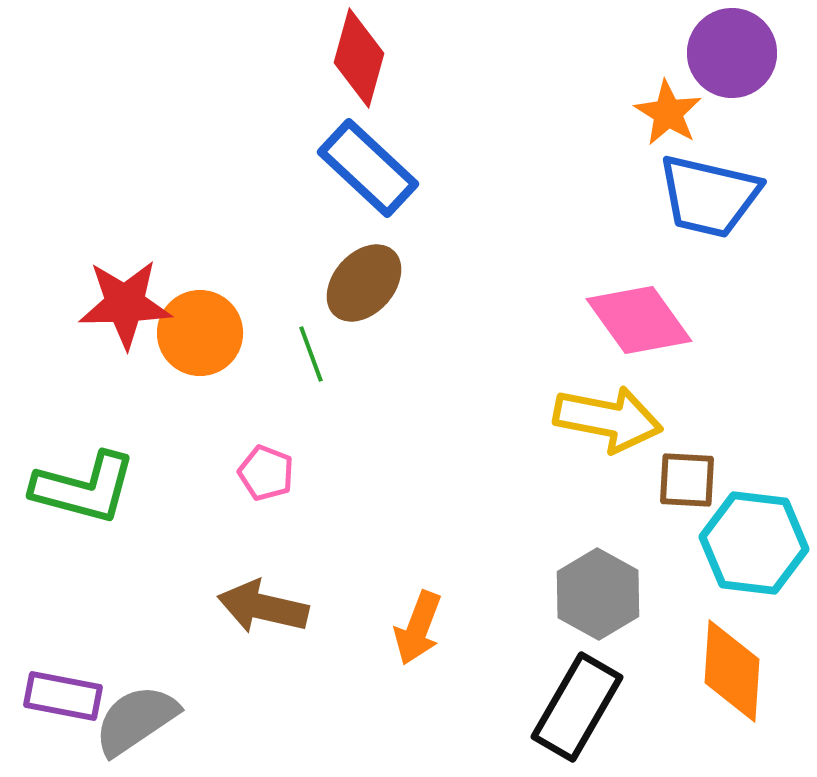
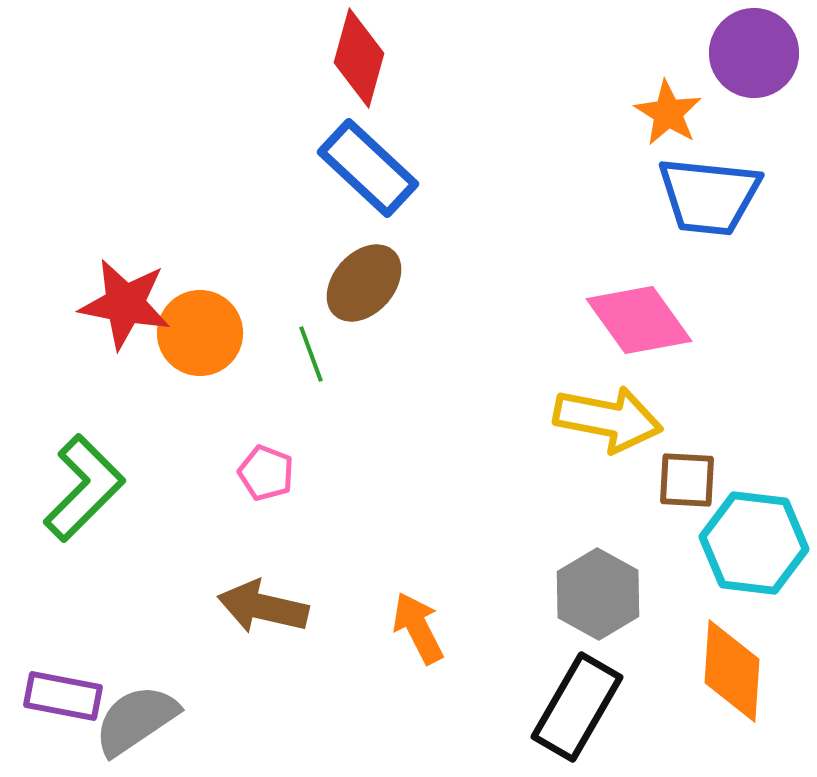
purple circle: moved 22 px right
blue trapezoid: rotated 7 degrees counterclockwise
red star: rotated 12 degrees clockwise
green L-shape: rotated 60 degrees counterclockwise
orange arrow: rotated 132 degrees clockwise
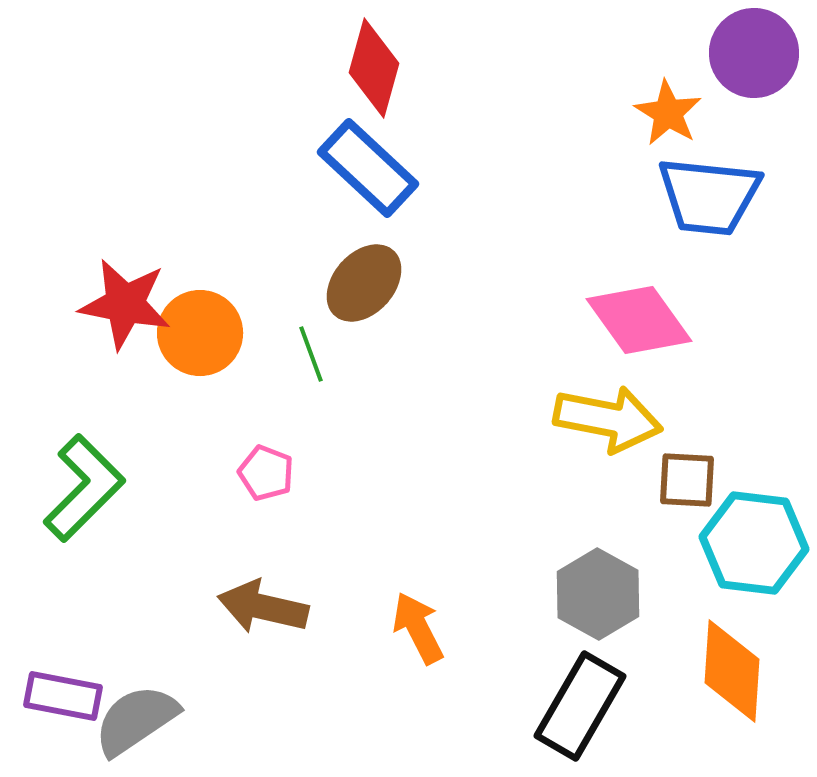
red diamond: moved 15 px right, 10 px down
black rectangle: moved 3 px right, 1 px up
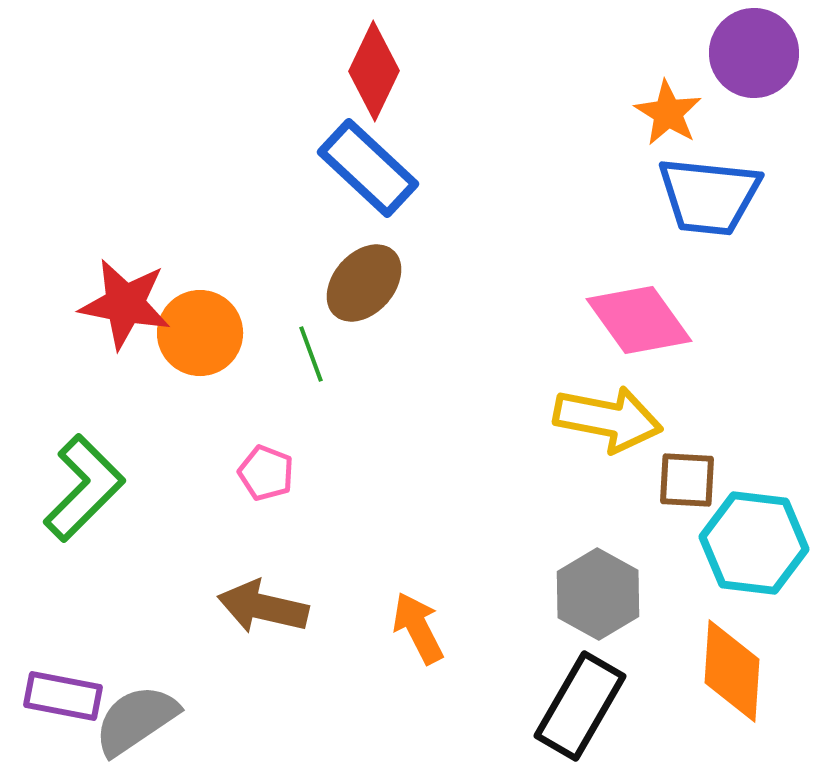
red diamond: moved 3 px down; rotated 10 degrees clockwise
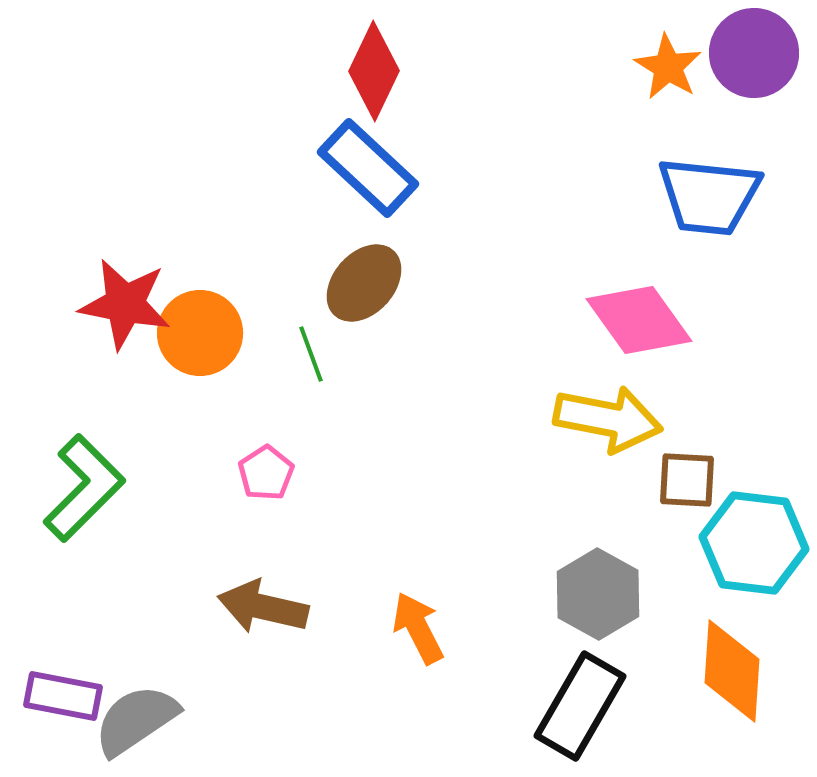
orange star: moved 46 px up
pink pentagon: rotated 18 degrees clockwise
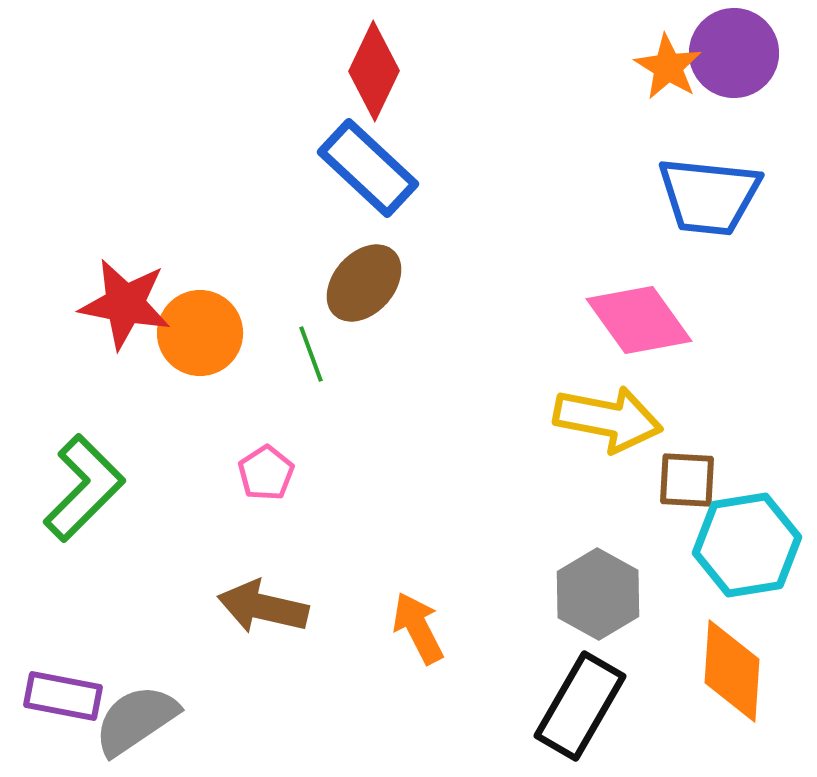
purple circle: moved 20 px left
cyan hexagon: moved 7 px left, 2 px down; rotated 16 degrees counterclockwise
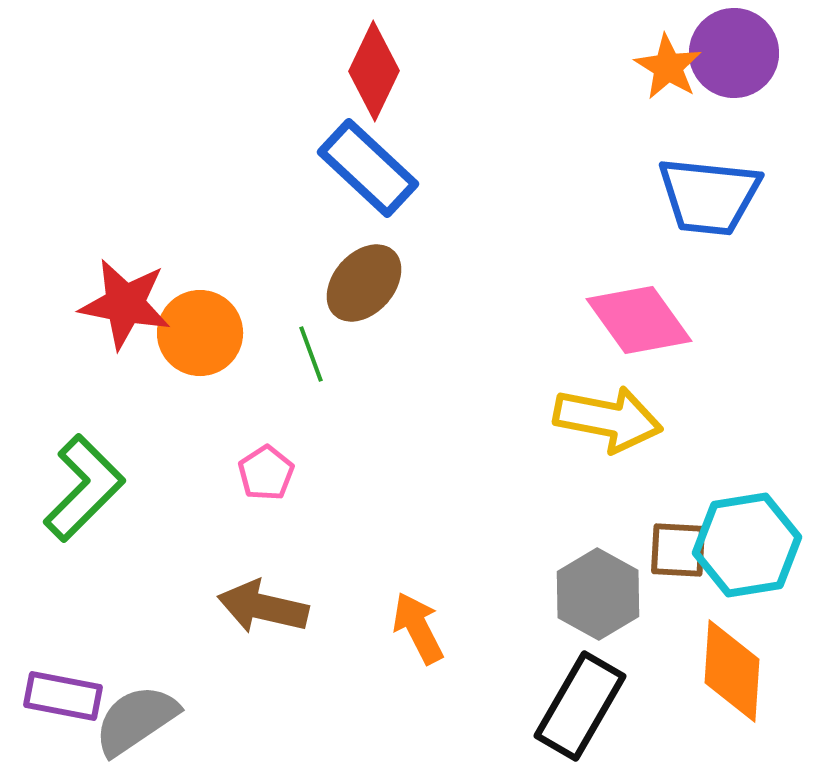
brown square: moved 9 px left, 70 px down
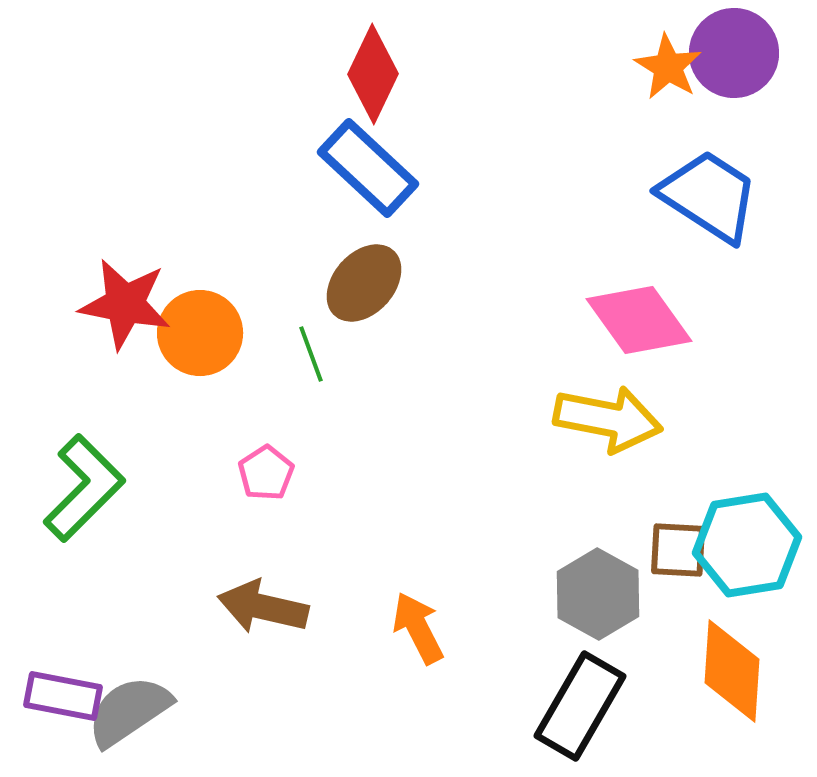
red diamond: moved 1 px left, 3 px down
blue trapezoid: rotated 153 degrees counterclockwise
gray semicircle: moved 7 px left, 9 px up
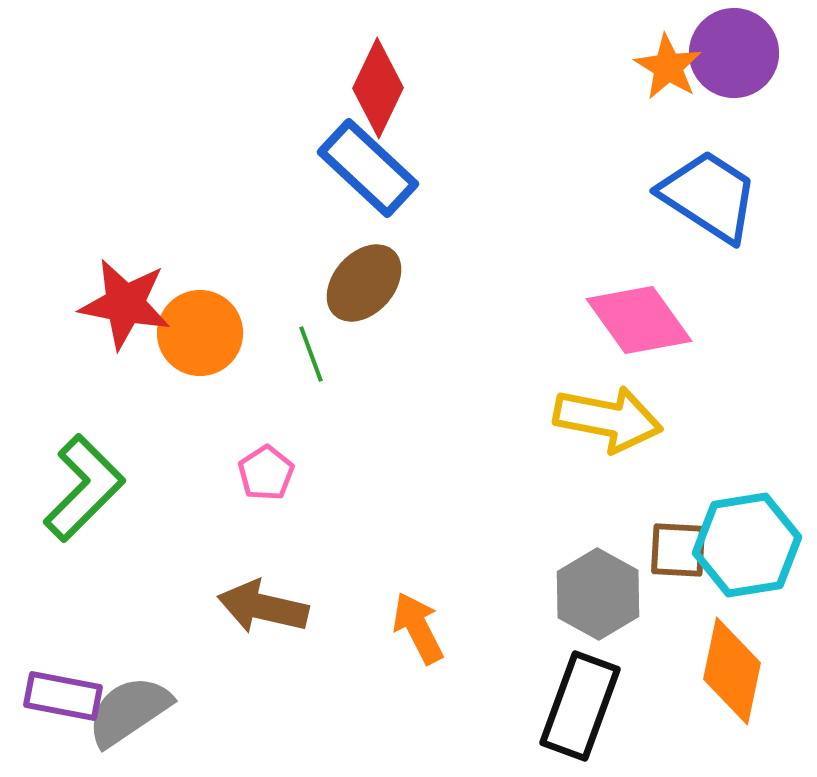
red diamond: moved 5 px right, 14 px down
orange diamond: rotated 8 degrees clockwise
black rectangle: rotated 10 degrees counterclockwise
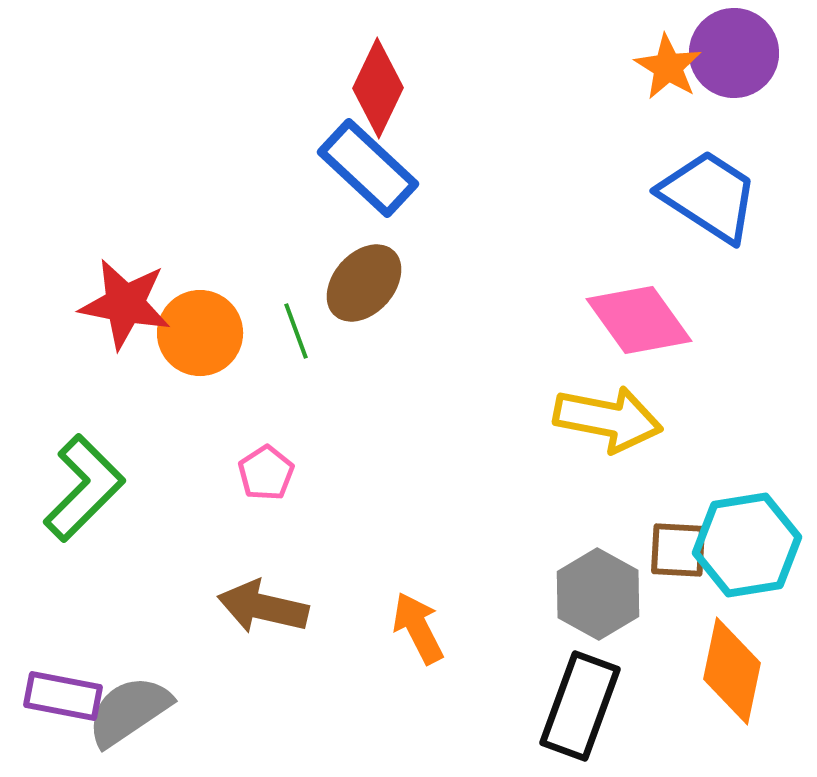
green line: moved 15 px left, 23 px up
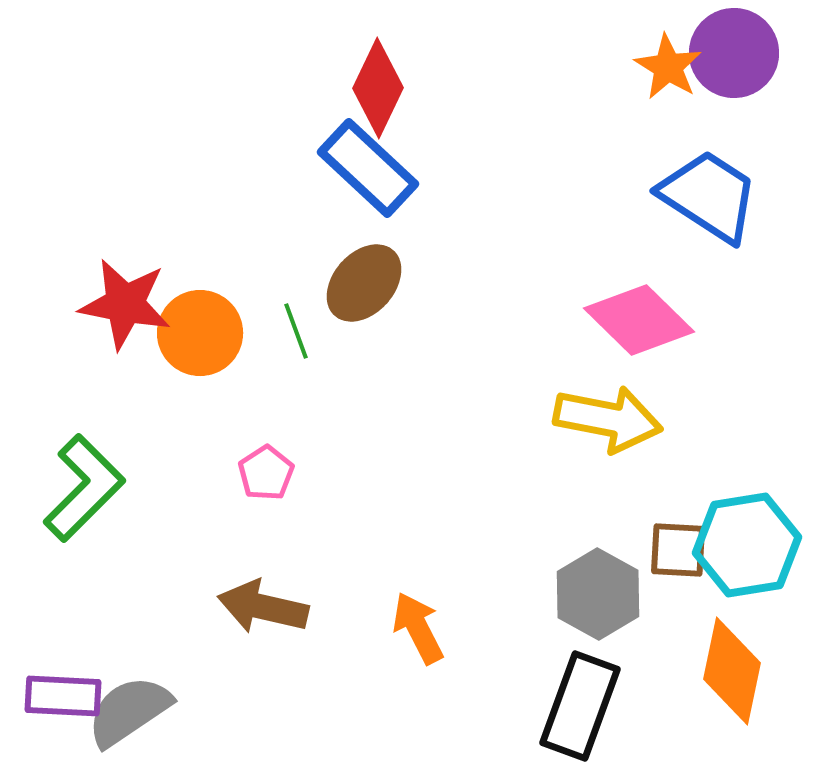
pink diamond: rotated 10 degrees counterclockwise
purple rectangle: rotated 8 degrees counterclockwise
